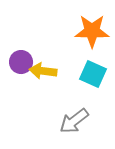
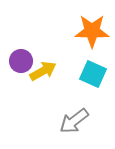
purple circle: moved 1 px up
yellow arrow: rotated 144 degrees clockwise
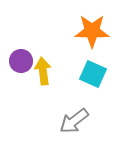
yellow arrow: rotated 68 degrees counterclockwise
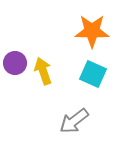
purple circle: moved 6 px left, 2 px down
yellow arrow: rotated 12 degrees counterclockwise
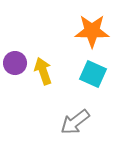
gray arrow: moved 1 px right, 1 px down
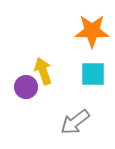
purple circle: moved 11 px right, 24 px down
cyan square: rotated 24 degrees counterclockwise
